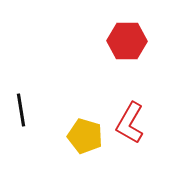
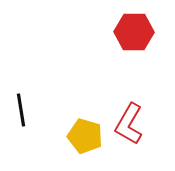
red hexagon: moved 7 px right, 9 px up
red L-shape: moved 1 px left, 1 px down
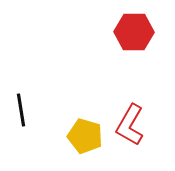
red L-shape: moved 1 px right, 1 px down
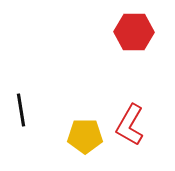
yellow pentagon: rotated 16 degrees counterclockwise
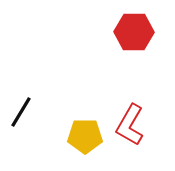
black line: moved 2 px down; rotated 40 degrees clockwise
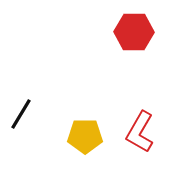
black line: moved 2 px down
red L-shape: moved 10 px right, 7 px down
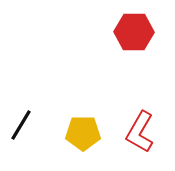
black line: moved 11 px down
yellow pentagon: moved 2 px left, 3 px up
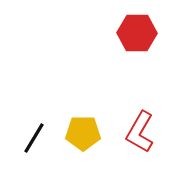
red hexagon: moved 3 px right, 1 px down
black line: moved 13 px right, 13 px down
